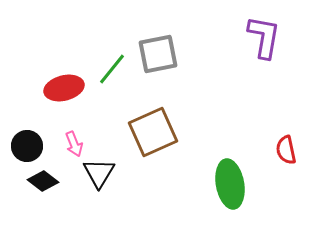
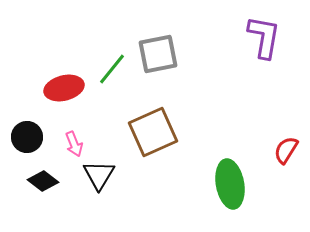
black circle: moved 9 px up
red semicircle: rotated 44 degrees clockwise
black triangle: moved 2 px down
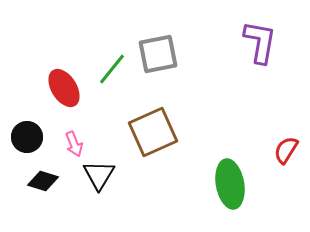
purple L-shape: moved 4 px left, 5 px down
red ellipse: rotated 72 degrees clockwise
black diamond: rotated 20 degrees counterclockwise
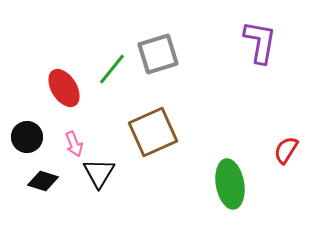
gray square: rotated 6 degrees counterclockwise
black triangle: moved 2 px up
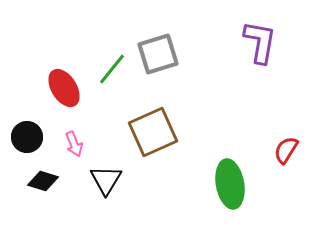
black triangle: moved 7 px right, 7 px down
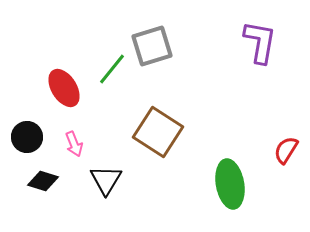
gray square: moved 6 px left, 8 px up
brown square: moved 5 px right; rotated 33 degrees counterclockwise
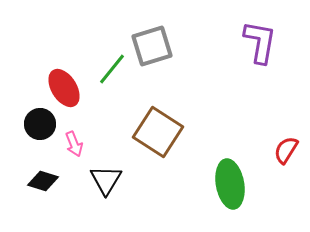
black circle: moved 13 px right, 13 px up
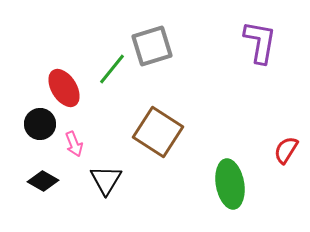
black diamond: rotated 12 degrees clockwise
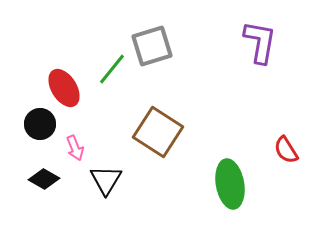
pink arrow: moved 1 px right, 4 px down
red semicircle: rotated 64 degrees counterclockwise
black diamond: moved 1 px right, 2 px up
